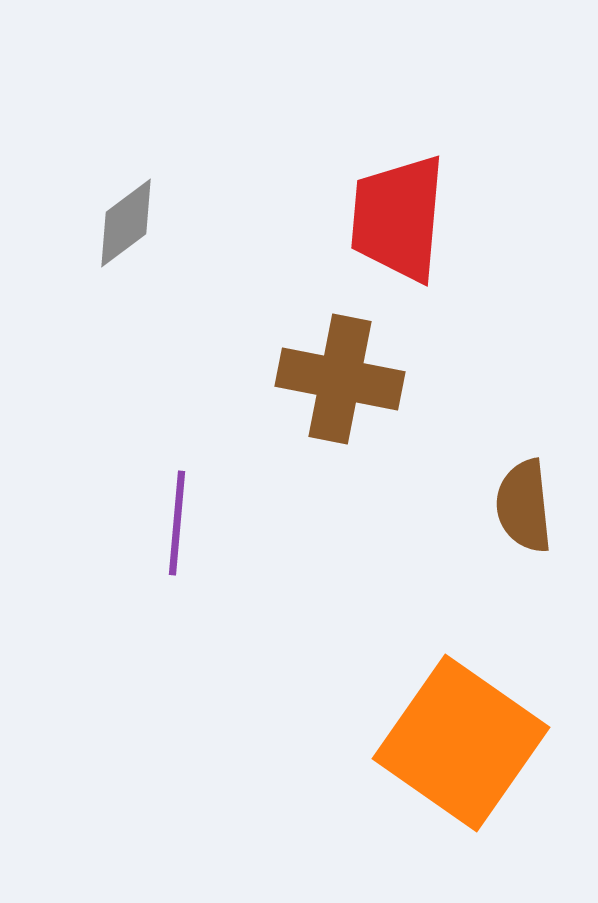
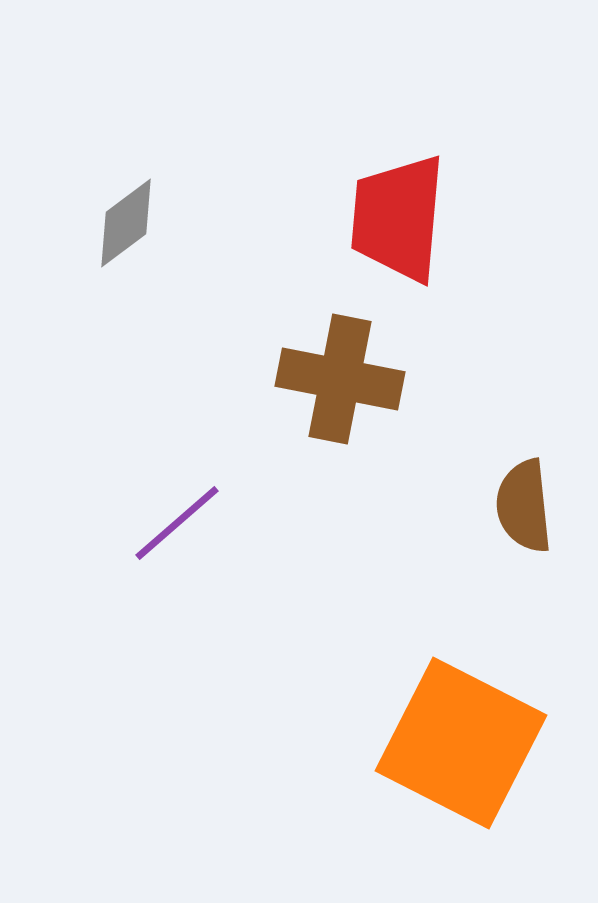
purple line: rotated 44 degrees clockwise
orange square: rotated 8 degrees counterclockwise
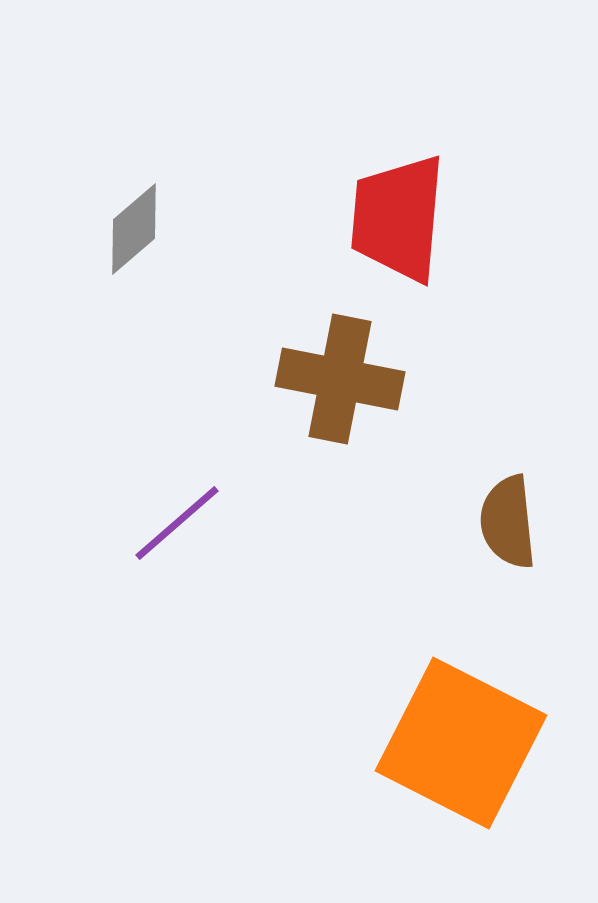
gray diamond: moved 8 px right, 6 px down; rotated 4 degrees counterclockwise
brown semicircle: moved 16 px left, 16 px down
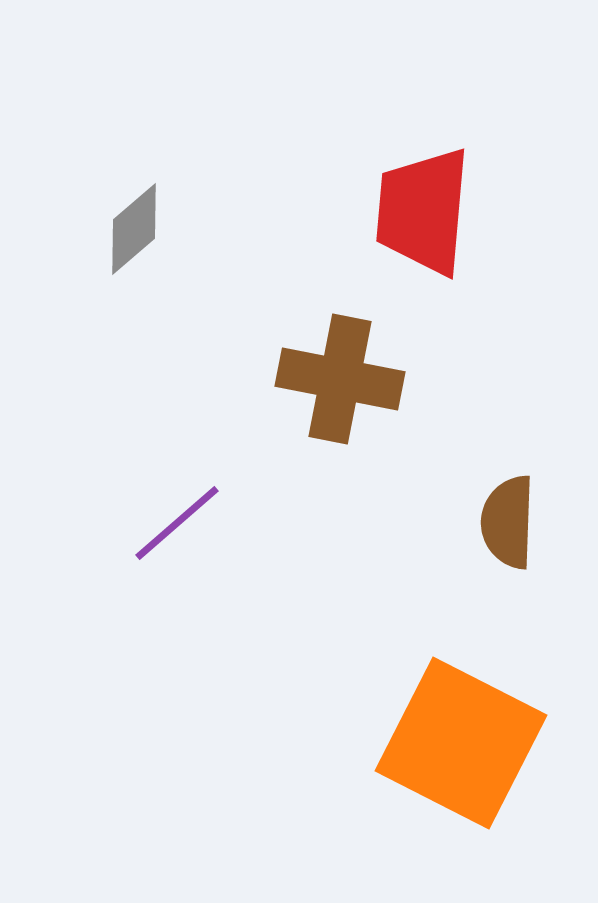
red trapezoid: moved 25 px right, 7 px up
brown semicircle: rotated 8 degrees clockwise
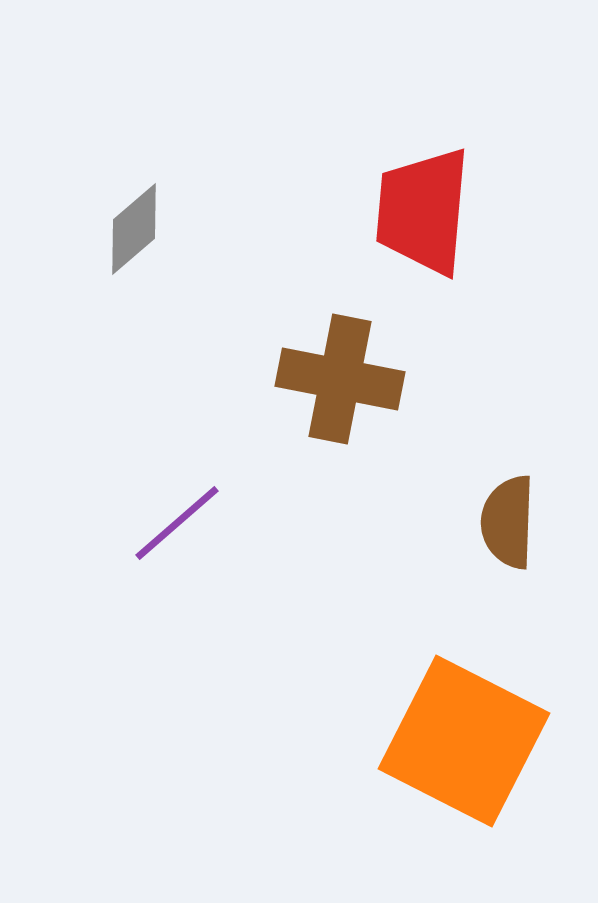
orange square: moved 3 px right, 2 px up
